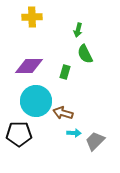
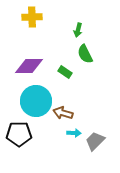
green rectangle: rotated 72 degrees counterclockwise
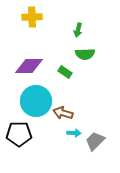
green semicircle: rotated 66 degrees counterclockwise
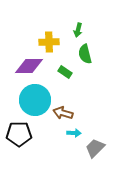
yellow cross: moved 17 px right, 25 px down
green semicircle: rotated 78 degrees clockwise
cyan circle: moved 1 px left, 1 px up
gray trapezoid: moved 7 px down
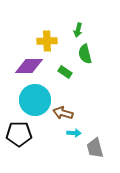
yellow cross: moved 2 px left, 1 px up
gray trapezoid: rotated 60 degrees counterclockwise
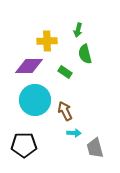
brown arrow: moved 2 px right, 2 px up; rotated 48 degrees clockwise
black pentagon: moved 5 px right, 11 px down
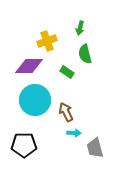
green arrow: moved 2 px right, 2 px up
yellow cross: rotated 18 degrees counterclockwise
green rectangle: moved 2 px right
brown arrow: moved 1 px right, 1 px down
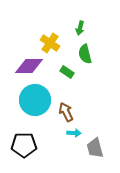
yellow cross: moved 3 px right, 2 px down; rotated 36 degrees counterclockwise
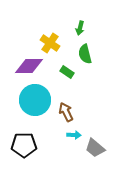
cyan arrow: moved 2 px down
gray trapezoid: rotated 35 degrees counterclockwise
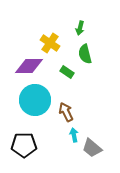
cyan arrow: rotated 104 degrees counterclockwise
gray trapezoid: moved 3 px left
